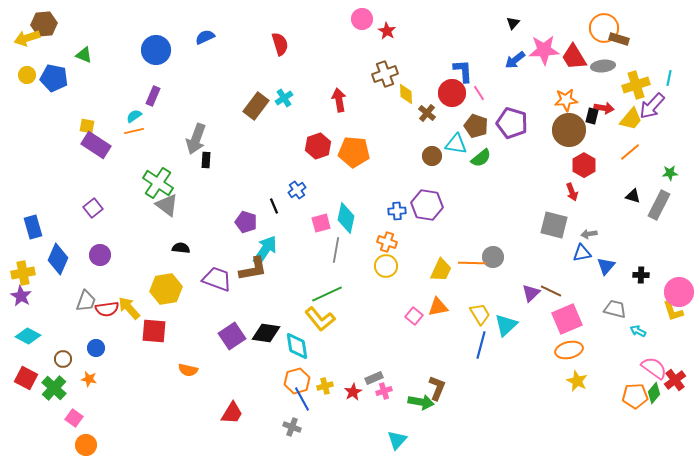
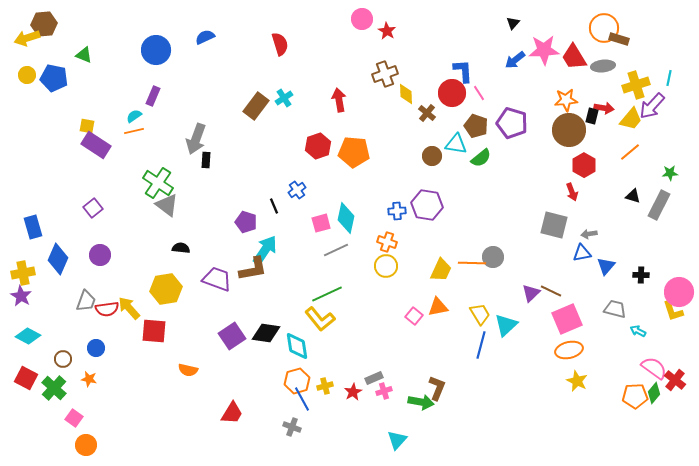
gray line at (336, 250): rotated 55 degrees clockwise
red cross at (675, 380): rotated 15 degrees counterclockwise
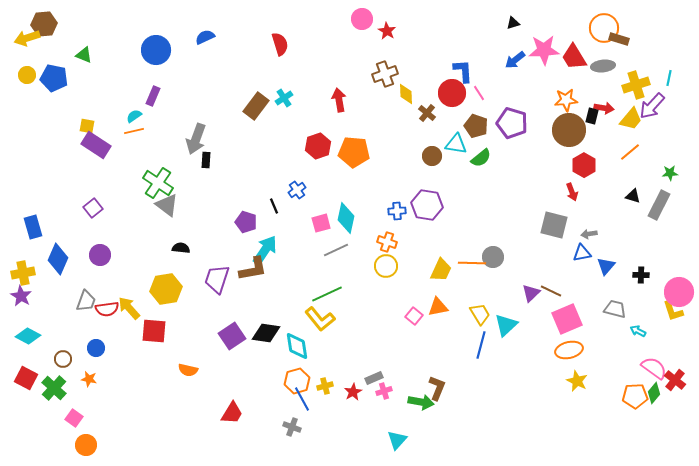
black triangle at (513, 23): rotated 32 degrees clockwise
purple trapezoid at (217, 279): rotated 92 degrees counterclockwise
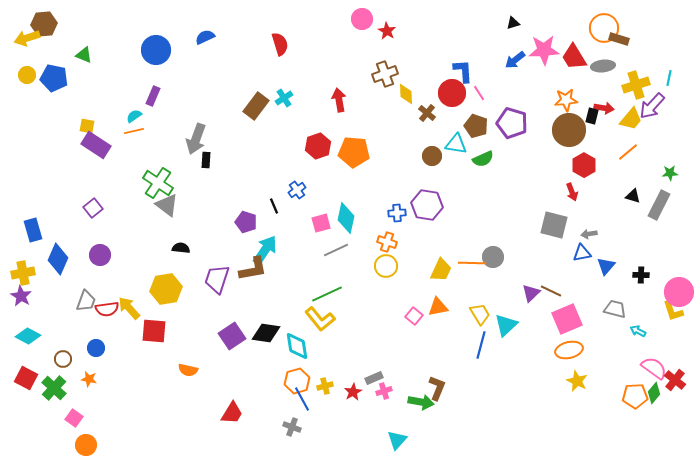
orange line at (630, 152): moved 2 px left
green semicircle at (481, 158): moved 2 px right, 1 px down; rotated 15 degrees clockwise
blue cross at (397, 211): moved 2 px down
blue rectangle at (33, 227): moved 3 px down
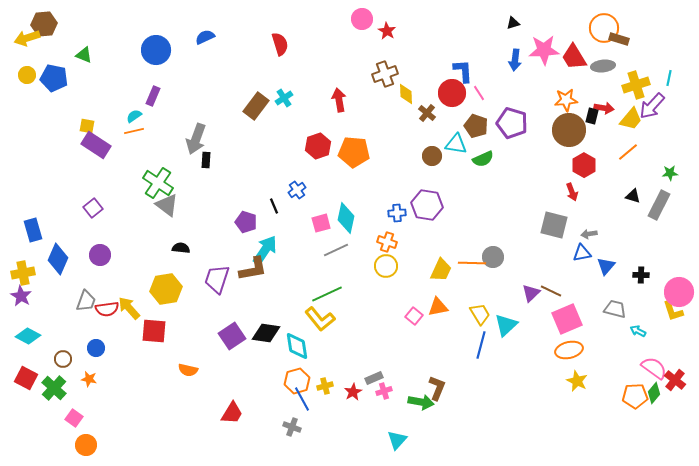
blue arrow at (515, 60): rotated 45 degrees counterclockwise
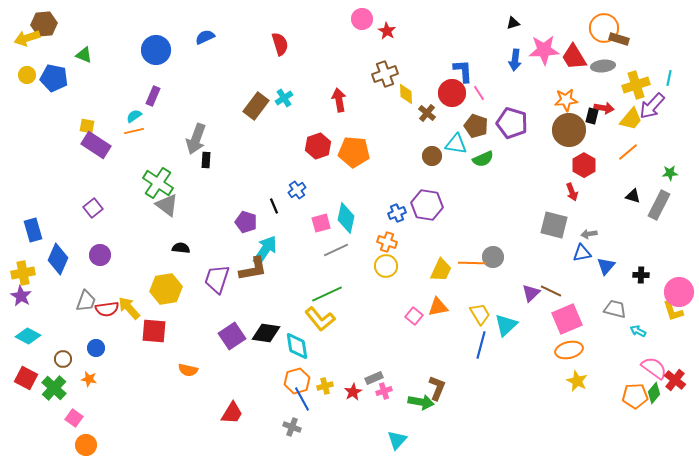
blue cross at (397, 213): rotated 18 degrees counterclockwise
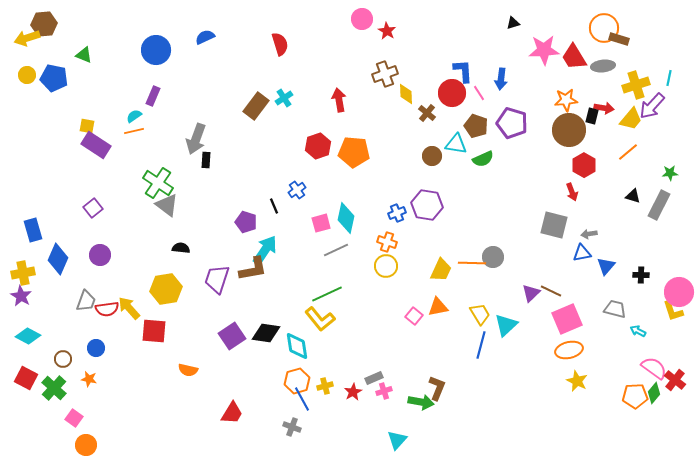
blue arrow at (515, 60): moved 14 px left, 19 px down
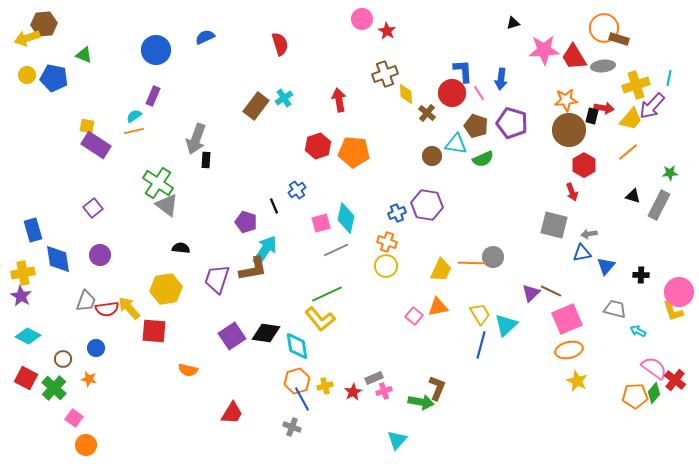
blue diamond at (58, 259): rotated 32 degrees counterclockwise
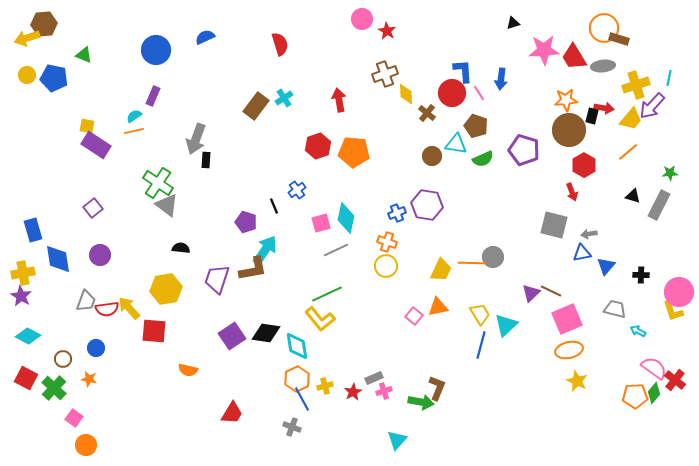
purple pentagon at (512, 123): moved 12 px right, 27 px down
orange hexagon at (297, 381): moved 2 px up; rotated 10 degrees counterclockwise
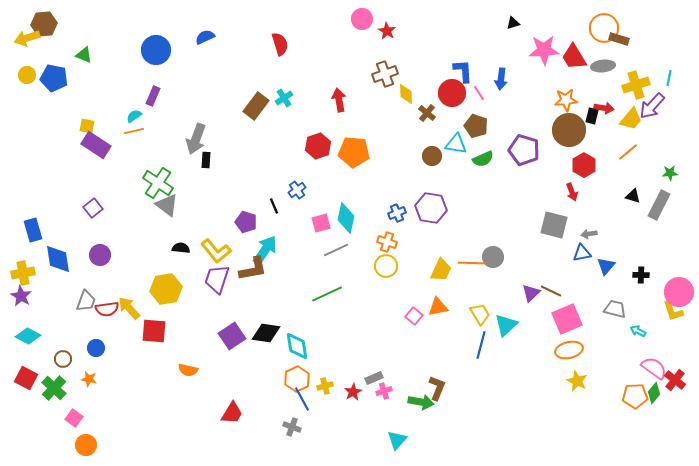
purple hexagon at (427, 205): moved 4 px right, 3 px down
yellow L-shape at (320, 319): moved 104 px left, 68 px up
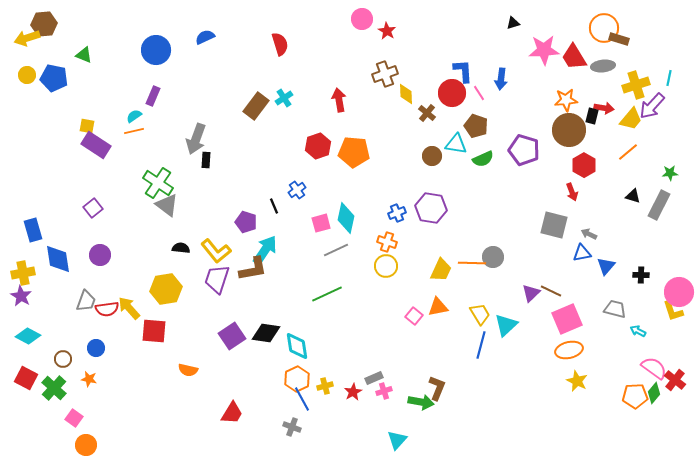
gray arrow at (589, 234): rotated 35 degrees clockwise
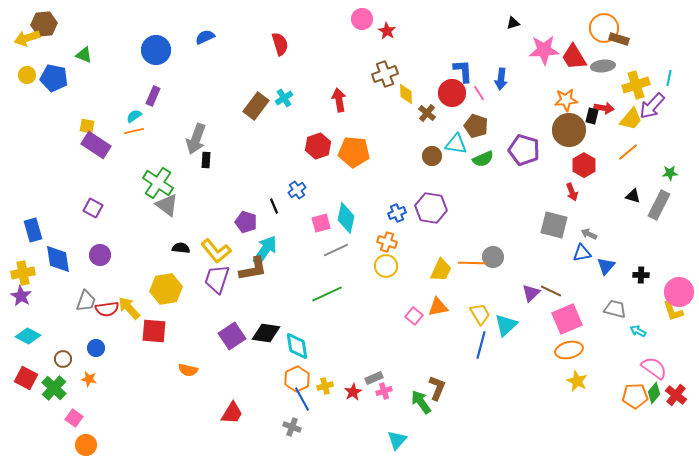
purple square at (93, 208): rotated 24 degrees counterclockwise
red cross at (675, 380): moved 1 px right, 15 px down
green arrow at (421, 402): rotated 135 degrees counterclockwise
